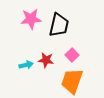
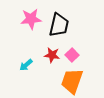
red star: moved 6 px right, 5 px up
cyan arrow: rotated 152 degrees clockwise
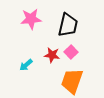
black trapezoid: moved 9 px right
pink square: moved 1 px left, 3 px up
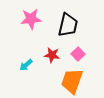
pink square: moved 7 px right, 2 px down
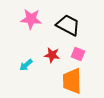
pink star: rotated 10 degrees clockwise
black trapezoid: rotated 75 degrees counterclockwise
pink square: rotated 24 degrees counterclockwise
orange trapezoid: rotated 20 degrees counterclockwise
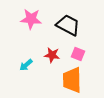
orange trapezoid: moved 1 px up
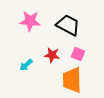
pink star: moved 1 px left, 2 px down
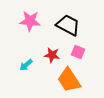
pink square: moved 2 px up
orange trapezoid: moved 3 px left; rotated 32 degrees counterclockwise
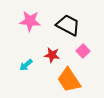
pink square: moved 5 px right, 1 px up; rotated 24 degrees clockwise
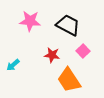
cyan arrow: moved 13 px left
